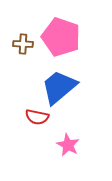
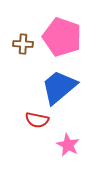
pink pentagon: moved 1 px right
red semicircle: moved 3 px down
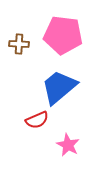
pink pentagon: moved 1 px right, 2 px up; rotated 12 degrees counterclockwise
brown cross: moved 4 px left
red semicircle: rotated 35 degrees counterclockwise
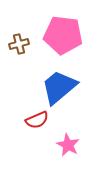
brown cross: rotated 18 degrees counterclockwise
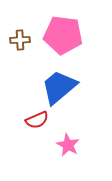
brown cross: moved 1 px right, 4 px up; rotated 12 degrees clockwise
